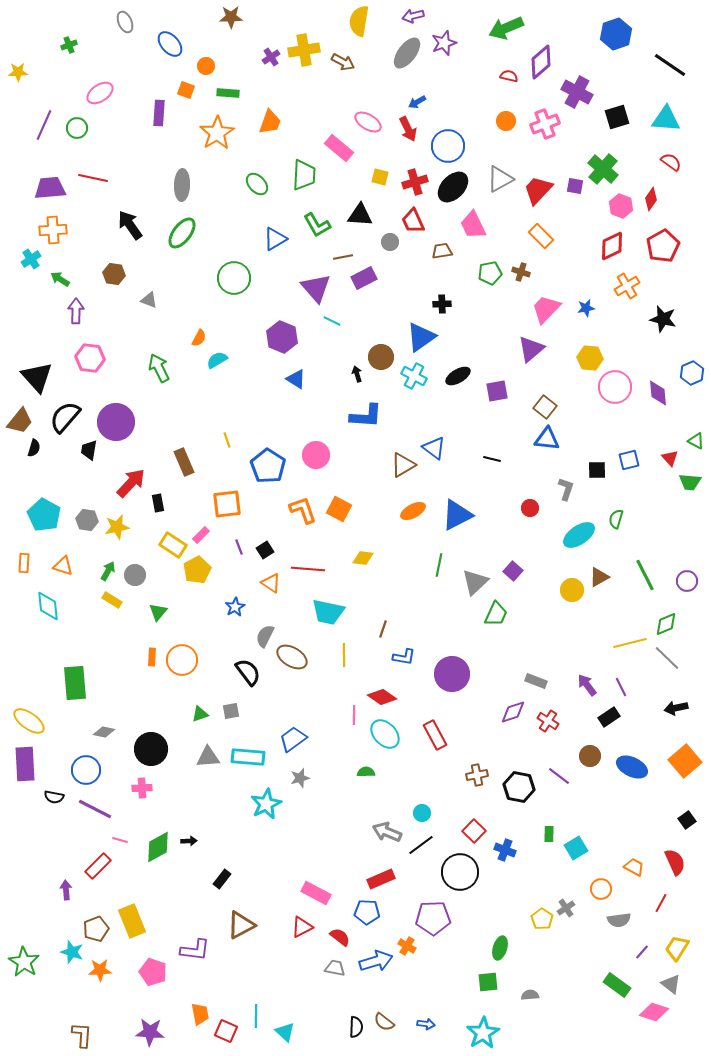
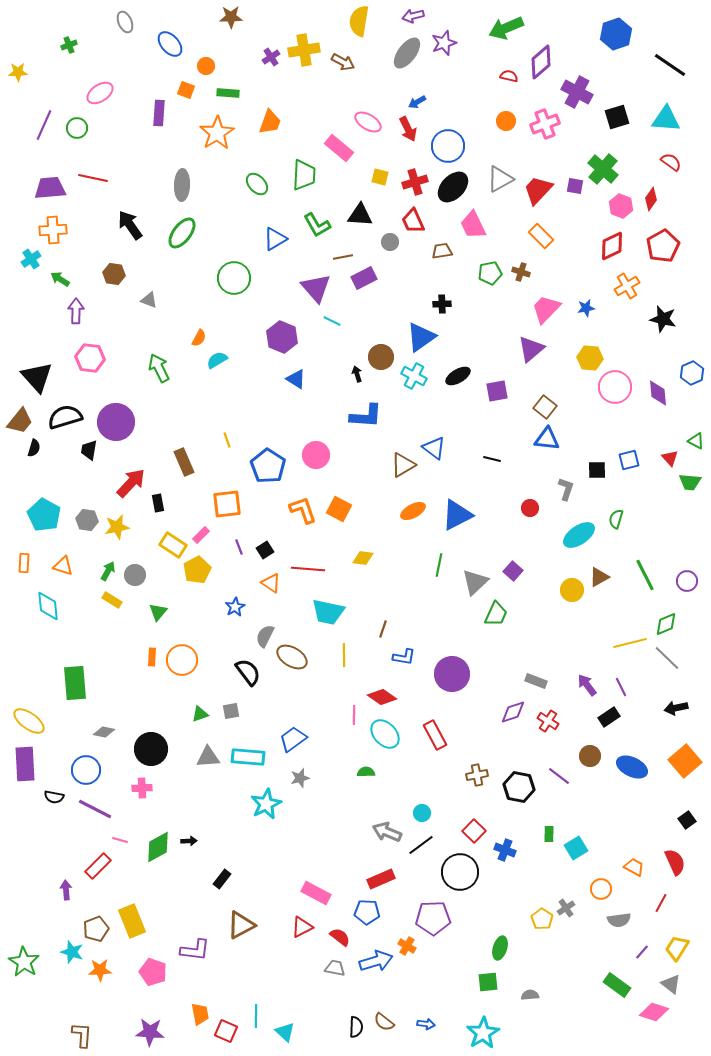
black semicircle at (65, 417): rotated 32 degrees clockwise
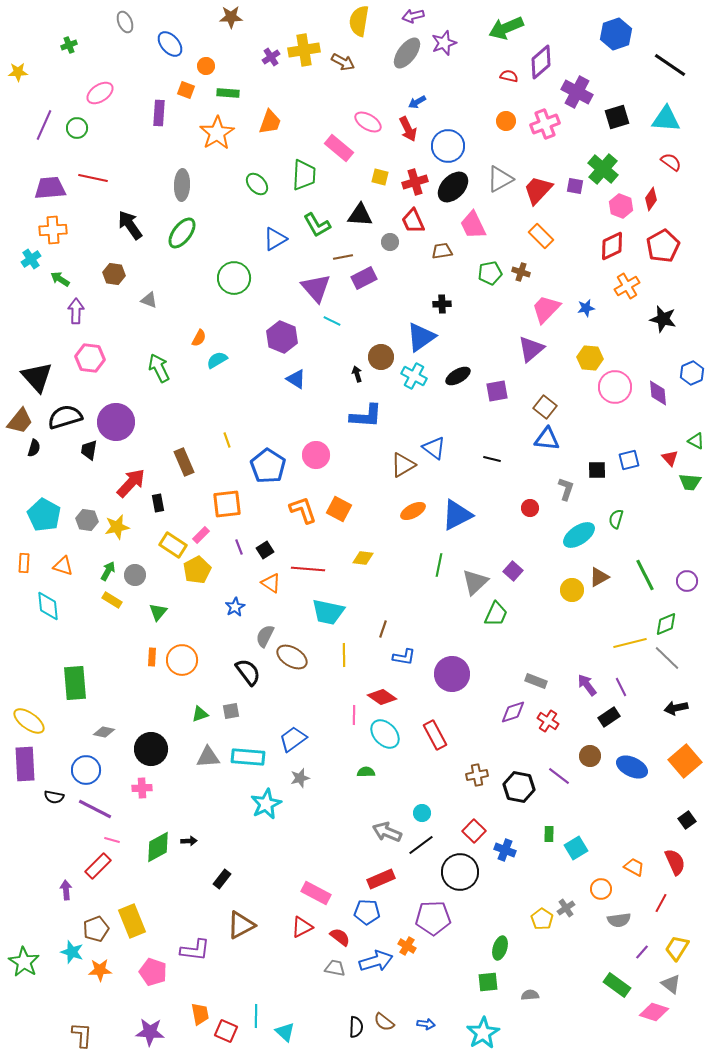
pink line at (120, 840): moved 8 px left
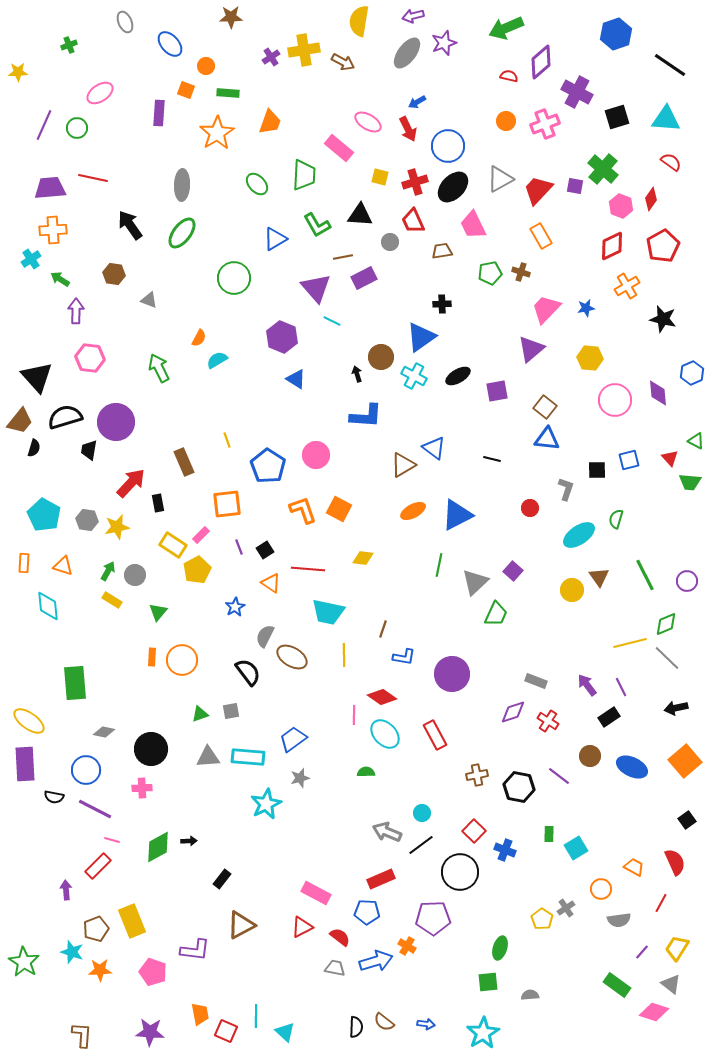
orange rectangle at (541, 236): rotated 15 degrees clockwise
pink circle at (615, 387): moved 13 px down
brown triangle at (599, 577): rotated 35 degrees counterclockwise
